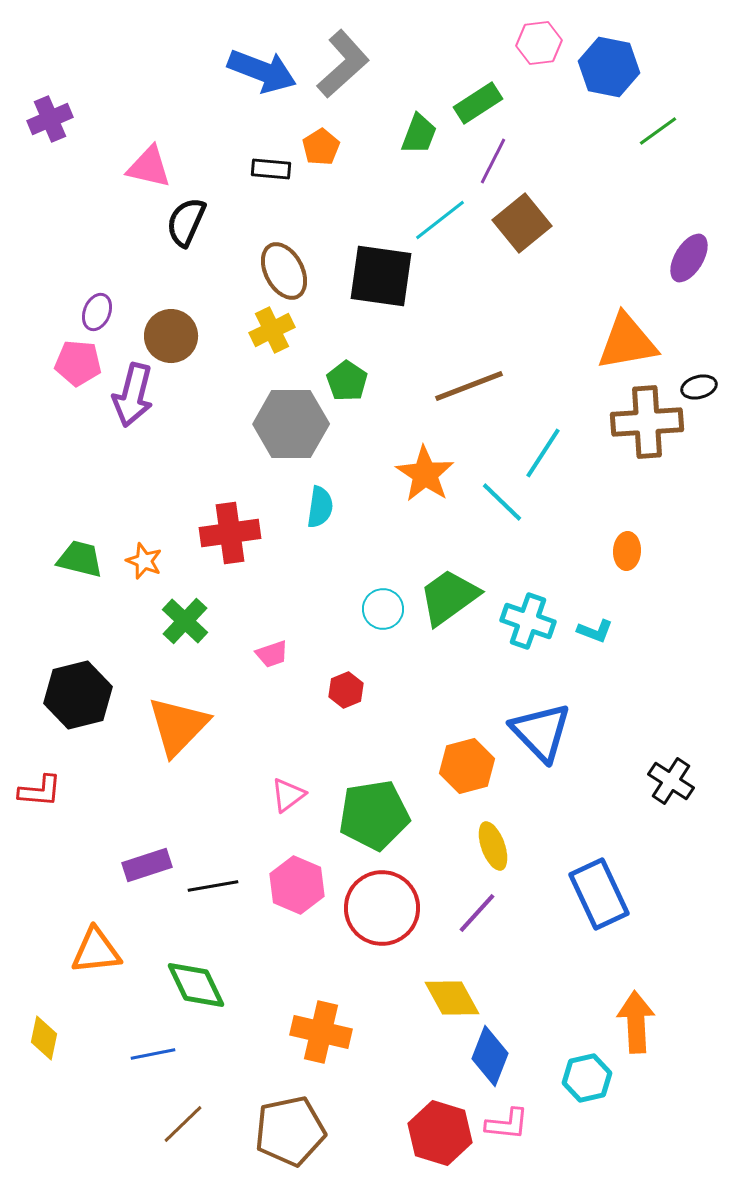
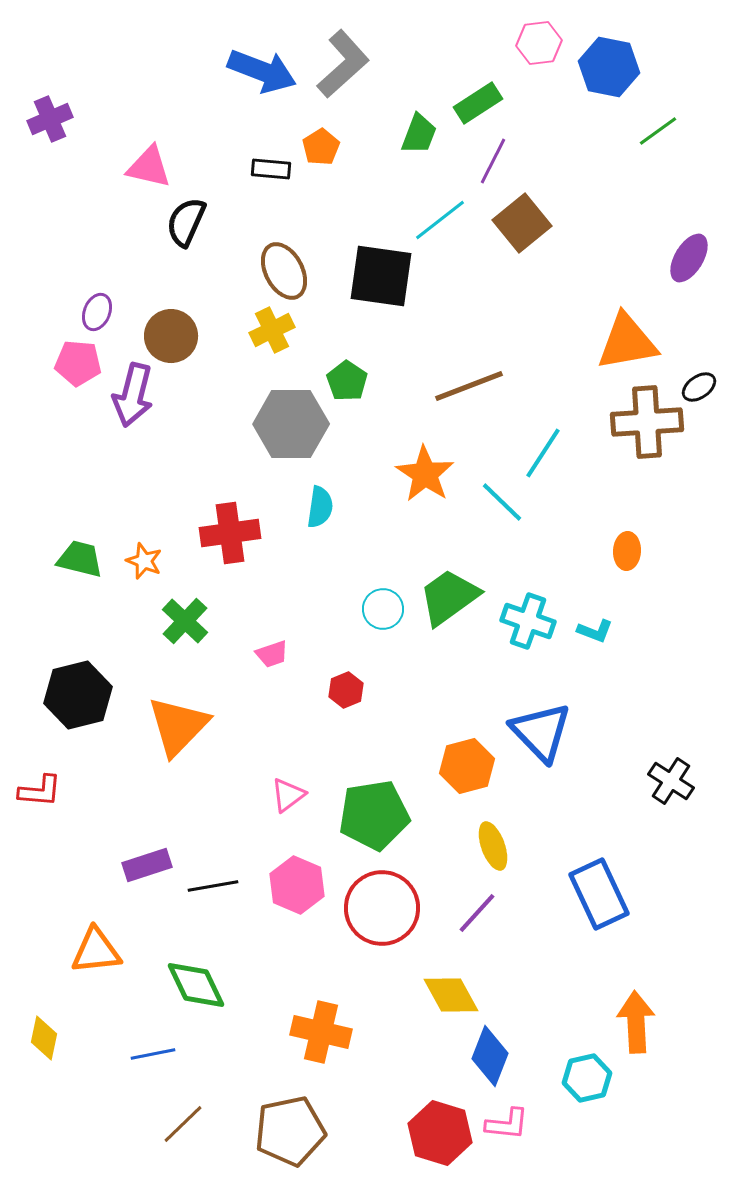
black ellipse at (699, 387): rotated 20 degrees counterclockwise
yellow diamond at (452, 998): moved 1 px left, 3 px up
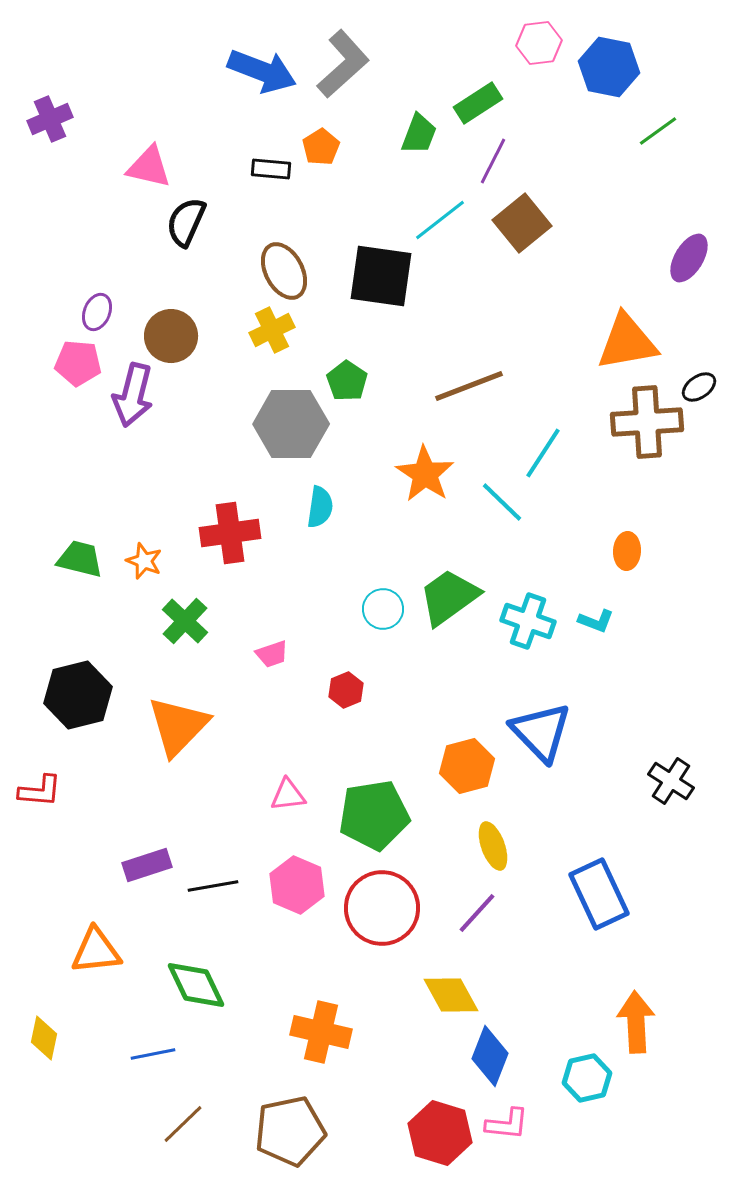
cyan L-shape at (595, 631): moved 1 px right, 10 px up
pink triangle at (288, 795): rotated 30 degrees clockwise
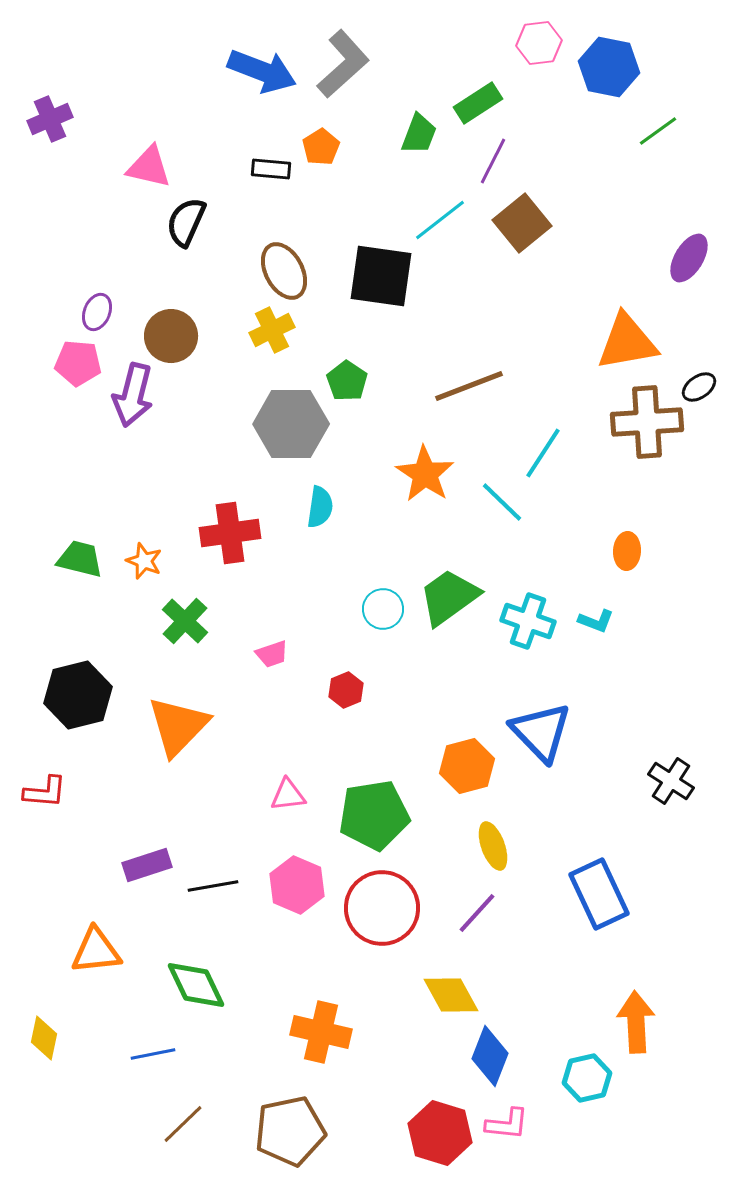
red L-shape at (40, 791): moved 5 px right, 1 px down
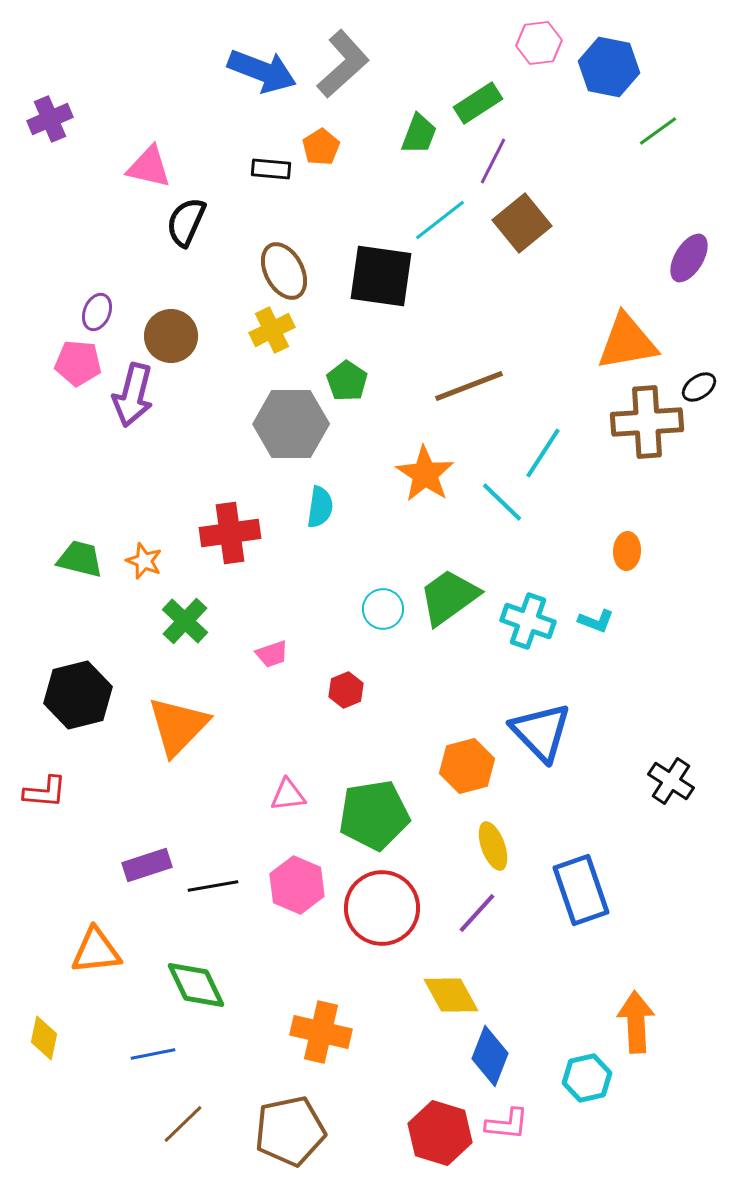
blue rectangle at (599, 894): moved 18 px left, 4 px up; rotated 6 degrees clockwise
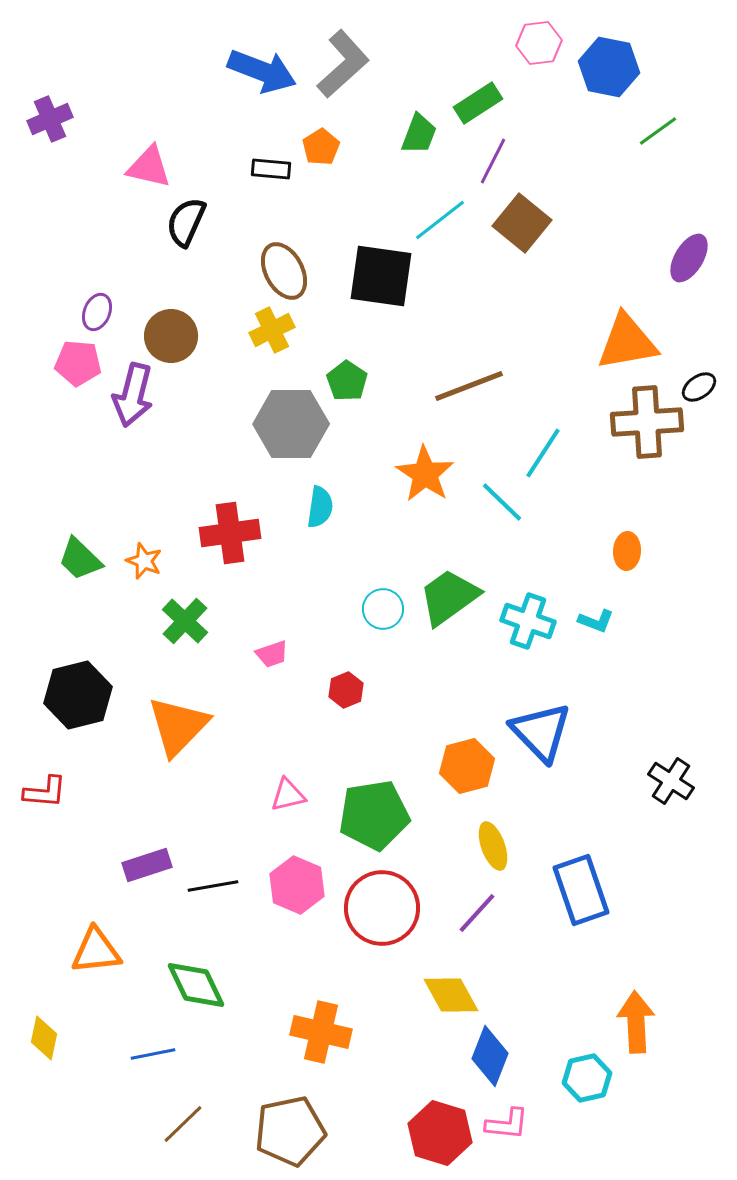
brown square at (522, 223): rotated 12 degrees counterclockwise
green trapezoid at (80, 559): rotated 150 degrees counterclockwise
pink triangle at (288, 795): rotated 6 degrees counterclockwise
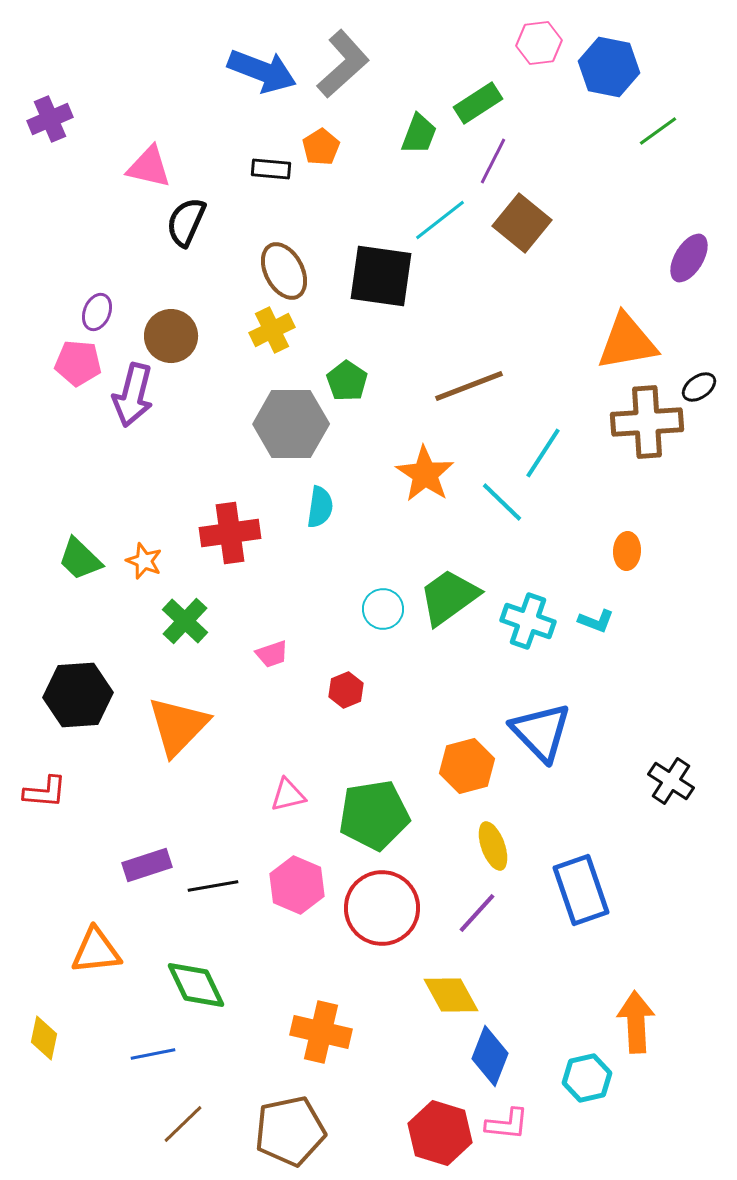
black hexagon at (78, 695): rotated 10 degrees clockwise
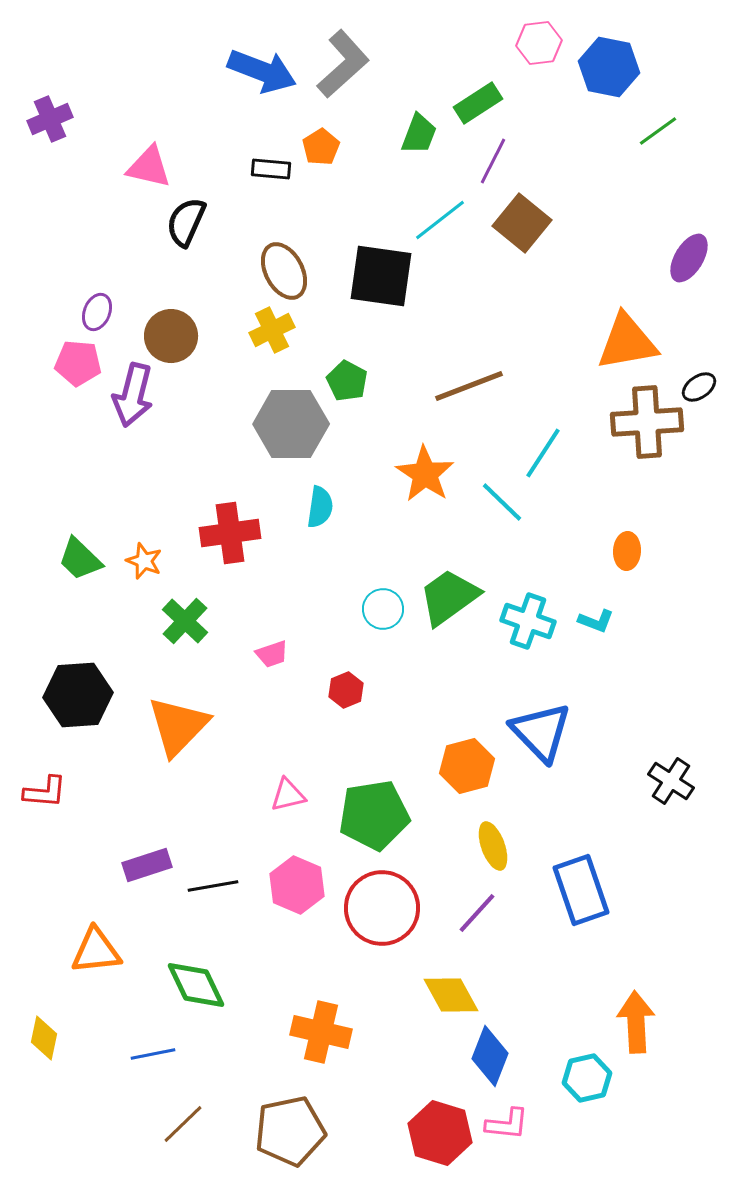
green pentagon at (347, 381): rotated 6 degrees counterclockwise
